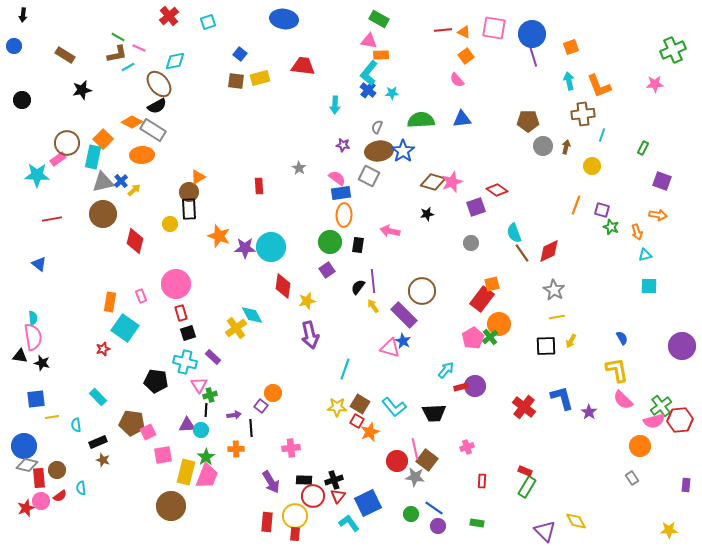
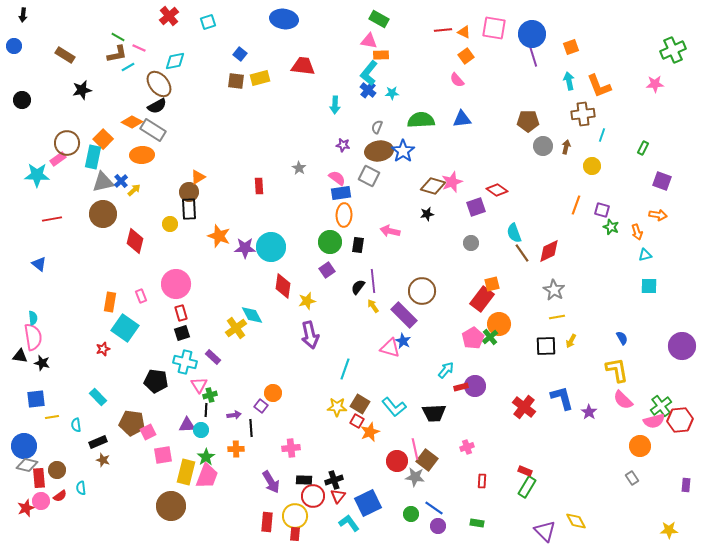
brown diamond at (433, 182): moved 4 px down
black square at (188, 333): moved 6 px left
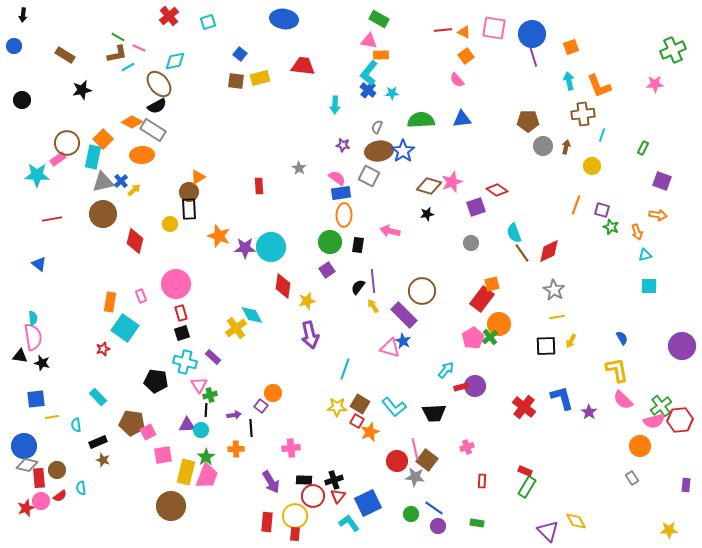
brown diamond at (433, 186): moved 4 px left
purple triangle at (545, 531): moved 3 px right
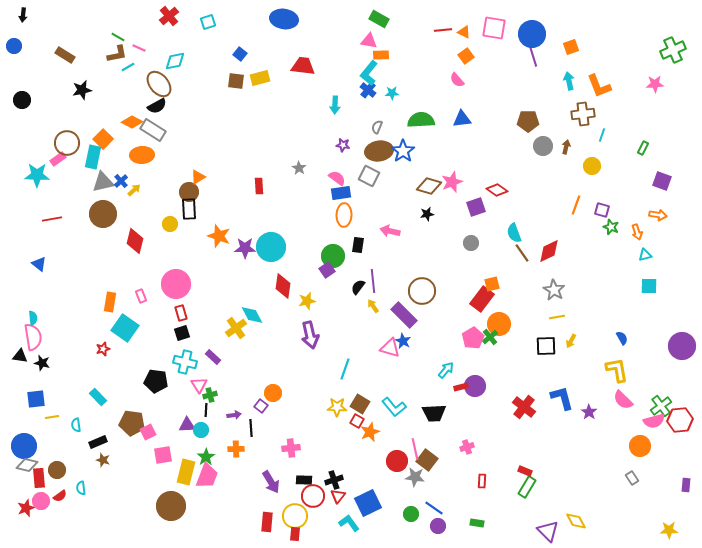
green circle at (330, 242): moved 3 px right, 14 px down
